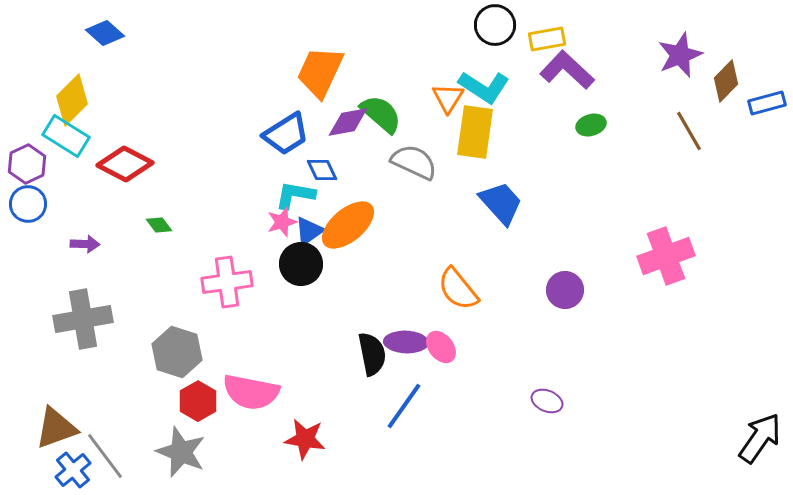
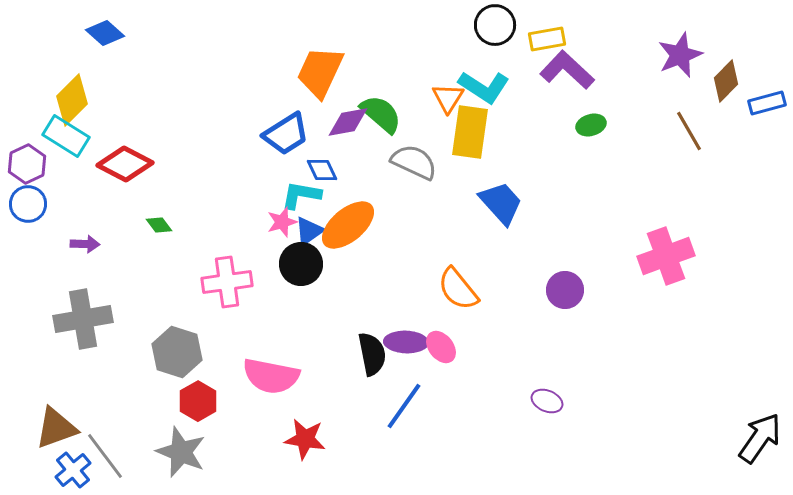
yellow rectangle at (475, 132): moved 5 px left
cyan L-shape at (295, 195): moved 6 px right
pink semicircle at (251, 392): moved 20 px right, 16 px up
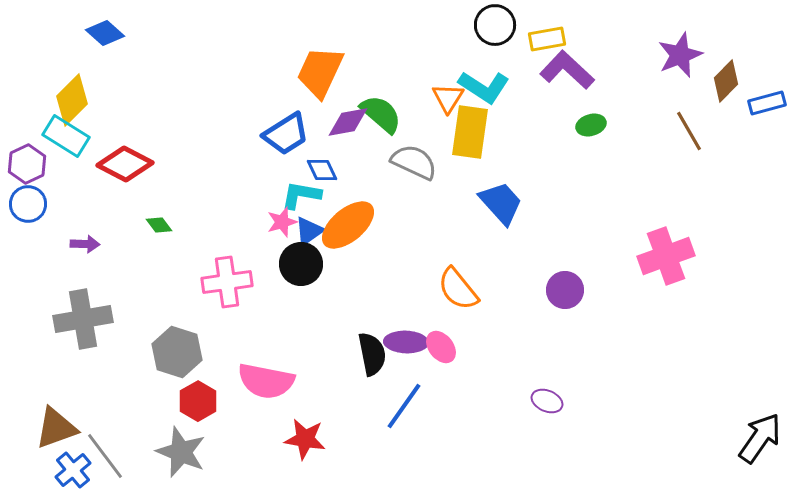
pink semicircle at (271, 376): moved 5 px left, 5 px down
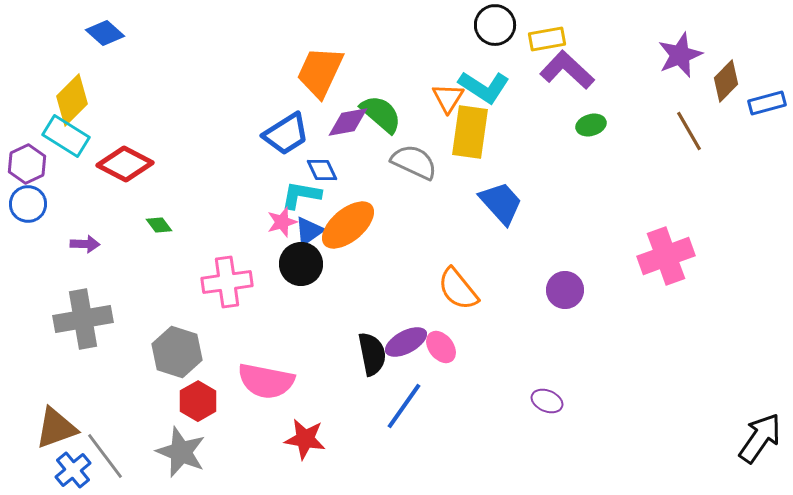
purple ellipse at (406, 342): rotated 30 degrees counterclockwise
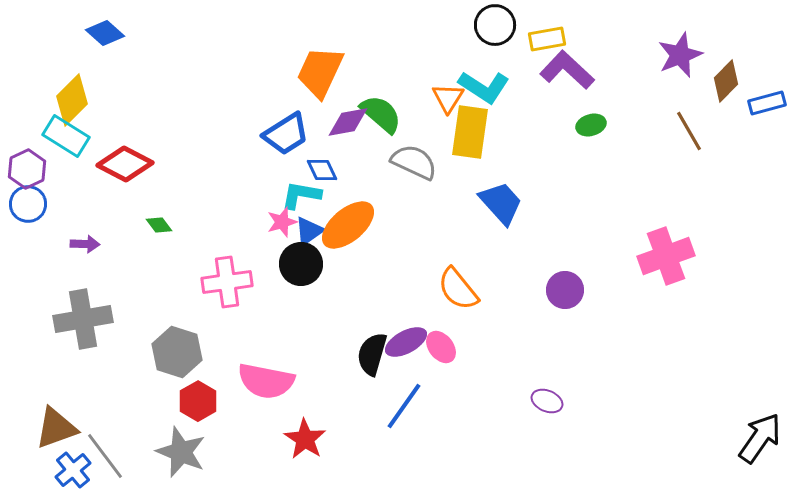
purple hexagon at (27, 164): moved 5 px down
black semicircle at (372, 354): rotated 153 degrees counterclockwise
red star at (305, 439): rotated 24 degrees clockwise
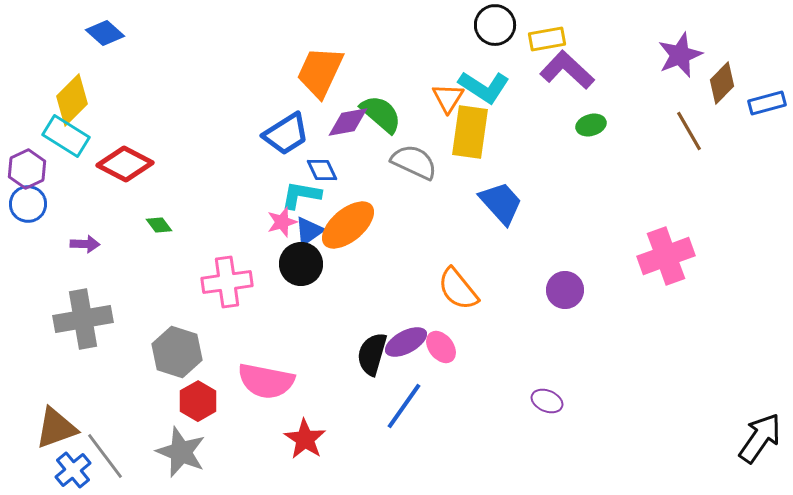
brown diamond at (726, 81): moved 4 px left, 2 px down
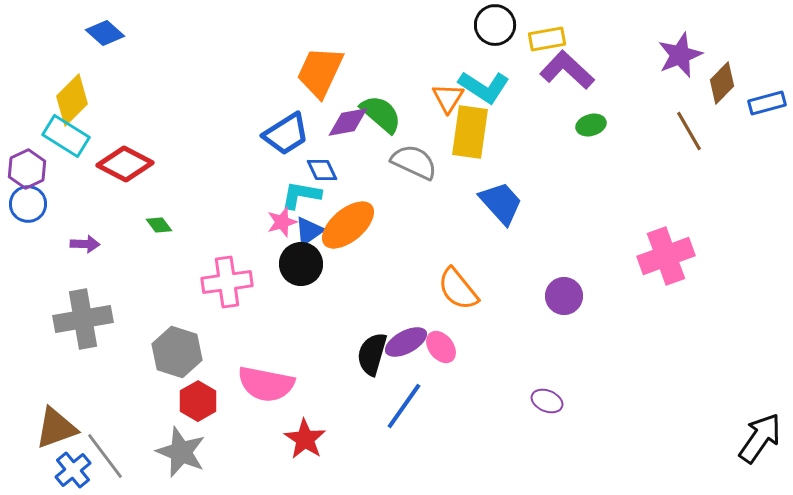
purple circle at (565, 290): moved 1 px left, 6 px down
pink semicircle at (266, 381): moved 3 px down
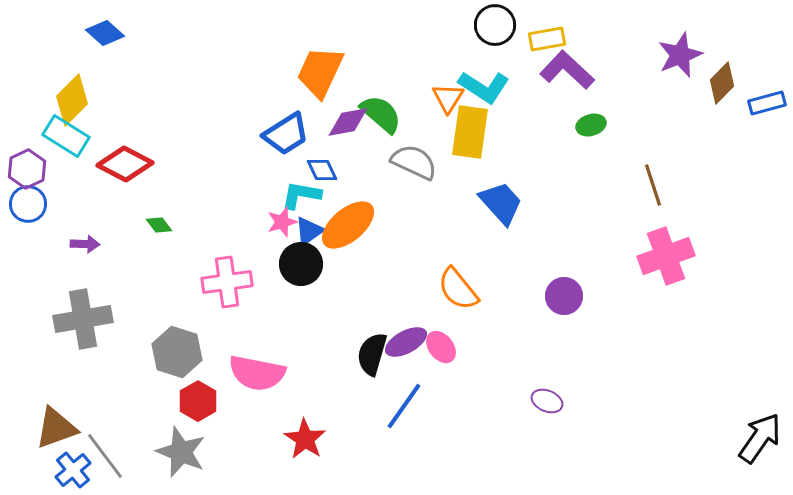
brown line at (689, 131): moved 36 px left, 54 px down; rotated 12 degrees clockwise
pink semicircle at (266, 384): moved 9 px left, 11 px up
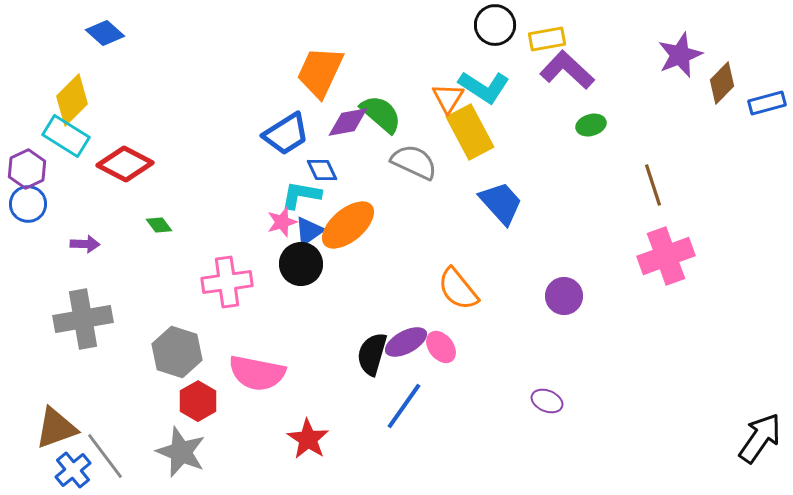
yellow rectangle at (470, 132): rotated 36 degrees counterclockwise
red star at (305, 439): moved 3 px right
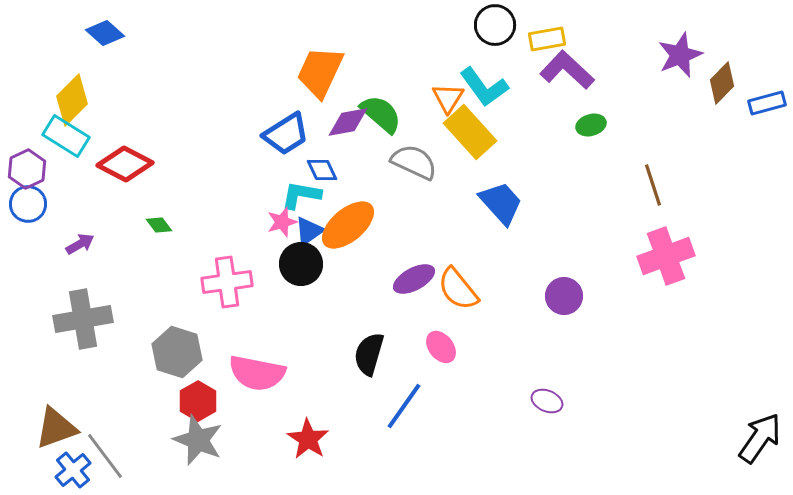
cyan L-shape at (484, 87): rotated 21 degrees clockwise
yellow rectangle at (470, 132): rotated 14 degrees counterclockwise
purple arrow at (85, 244): moved 5 px left; rotated 32 degrees counterclockwise
purple ellipse at (406, 342): moved 8 px right, 63 px up
black semicircle at (372, 354): moved 3 px left
gray star at (181, 452): moved 17 px right, 12 px up
